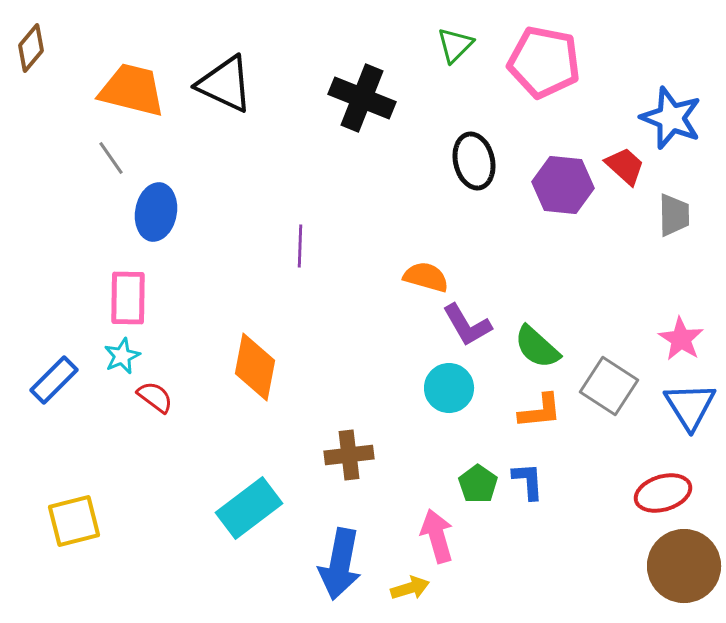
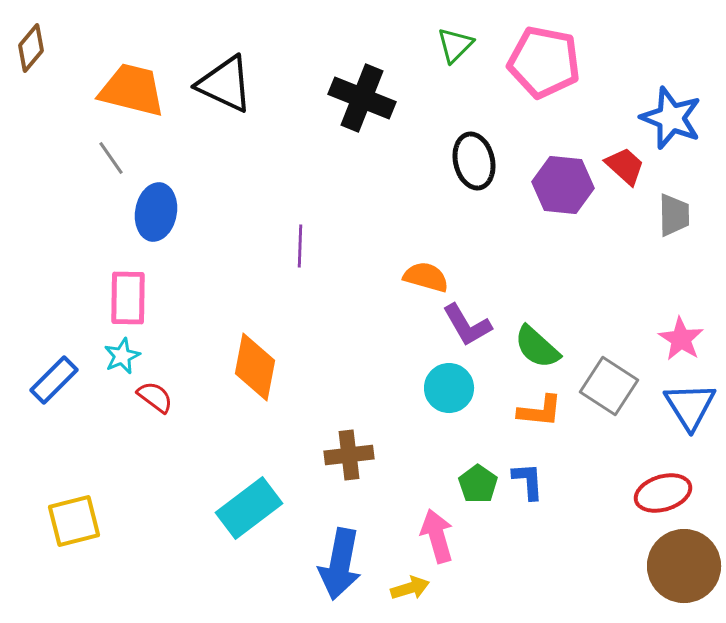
orange L-shape: rotated 12 degrees clockwise
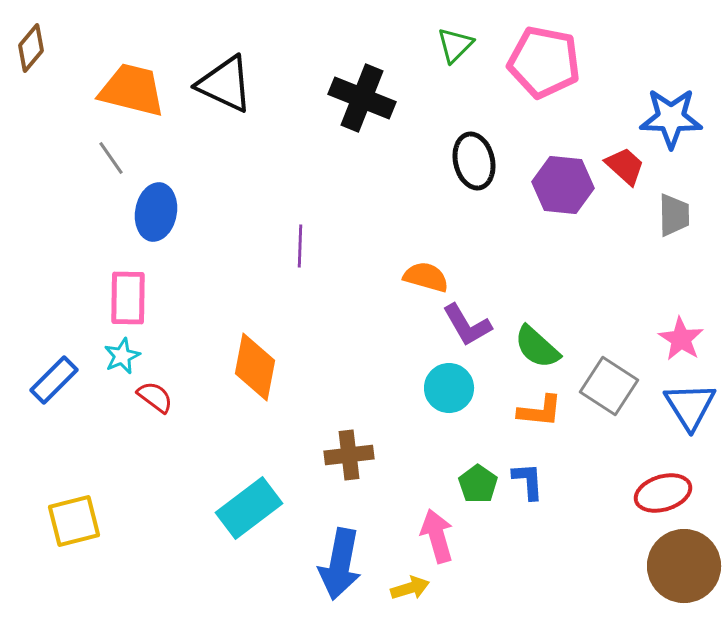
blue star: rotated 20 degrees counterclockwise
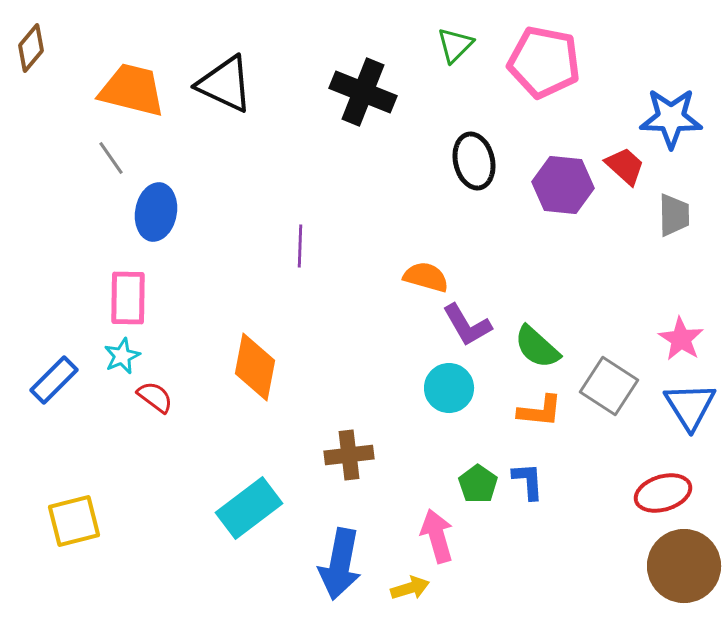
black cross: moved 1 px right, 6 px up
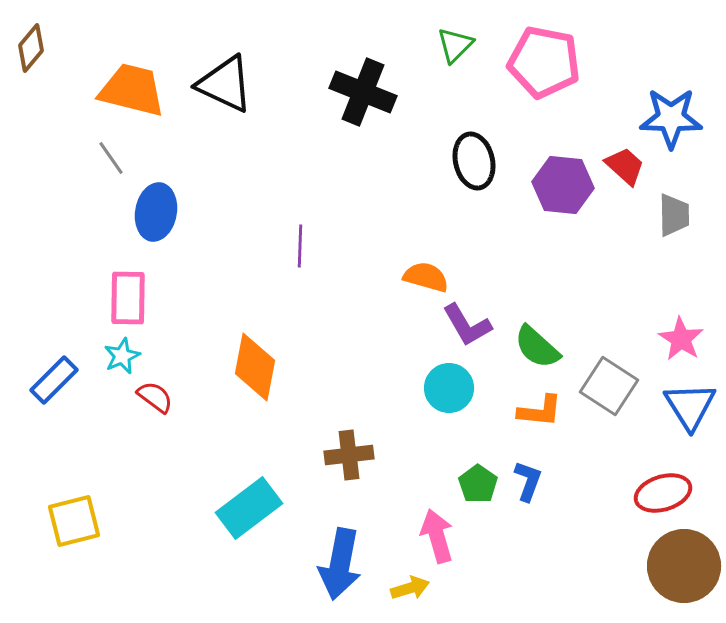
blue L-shape: rotated 24 degrees clockwise
